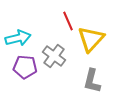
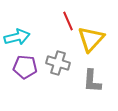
cyan arrow: moved 1 px left, 1 px up
gray cross: moved 4 px right, 7 px down; rotated 20 degrees counterclockwise
gray L-shape: rotated 10 degrees counterclockwise
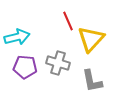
gray L-shape: rotated 15 degrees counterclockwise
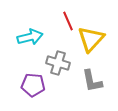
cyan arrow: moved 13 px right
purple pentagon: moved 8 px right, 18 px down
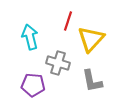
red line: rotated 42 degrees clockwise
cyan arrow: rotated 90 degrees counterclockwise
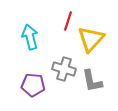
gray cross: moved 6 px right, 6 px down
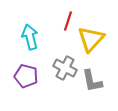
gray cross: moved 1 px right, 1 px up; rotated 10 degrees clockwise
purple pentagon: moved 7 px left, 9 px up; rotated 10 degrees clockwise
